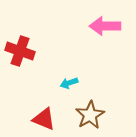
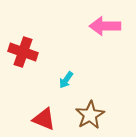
red cross: moved 3 px right, 1 px down
cyan arrow: moved 3 px left, 3 px up; rotated 36 degrees counterclockwise
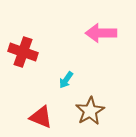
pink arrow: moved 4 px left, 7 px down
brown star: moved 4 px up
red triangle: moved 3 px left, 2 px up
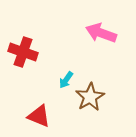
pink arrow: rotated 20 degrees clockwise
brown star: moved 14 px up
red triangle: moved 2 px left, 1 px up
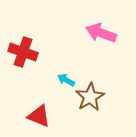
cyan arrow: rotated 84 degrees clockwise
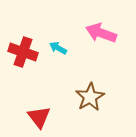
cyan arrow: moved 8 px left, 32 px up
red triangle: moved 1 px down; rotated 30 degrees clockwise
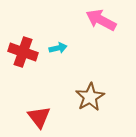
pink arrow: moved 13 px up; rotated 8 degrees clockwise
cyan arrow: rotated 138 degrees clockwise
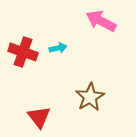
pink arrow: moved 1 px down
